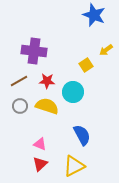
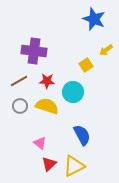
blue star: moved 4 px down
pink triangle: moved 1 px up; rotated 16 degrees clockwise
red triangle: moved 9 px right
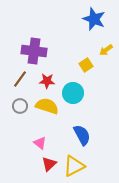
brown line: moved 1 px right, 2 px up; rotated 24 degrees counterclockwise
cyan circle: moved 1 px down
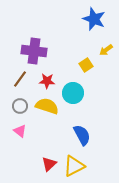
pink triangle: moved 20 px left, 12 px up
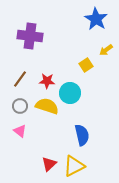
blue star: moved 2 px right; rotated 10 degrees clockwise
purple cross: moved 4 px left, 15 px up
cyan circle: moved 3 px left
blue semicircle: rotated 15 degrees clockwise
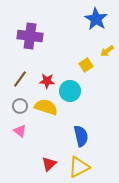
yellow arrow: moved 1 px right, 1 px down
cyan circle: moved 2 px up
yellow semicircle: moved 1 px left, 1 px down
blue semicircle: moved 1 px left, 1 px down
yellow triangle: moved 5 px right, 1 px down
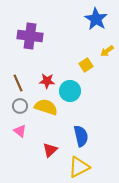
brown line: moved 2 px left, 4 px down; rotated 60 degrees counterclockwise
red triangle: moved 1 px right, 14 px up
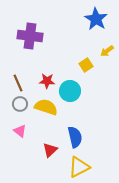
gray circle: moved 2 px up
blue semicircle: moved 6 px left, 1 px down
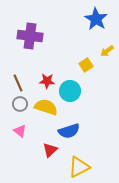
blue semicircle: moved 6 px left, 6 px up; rotated 85 degrees clockwise
